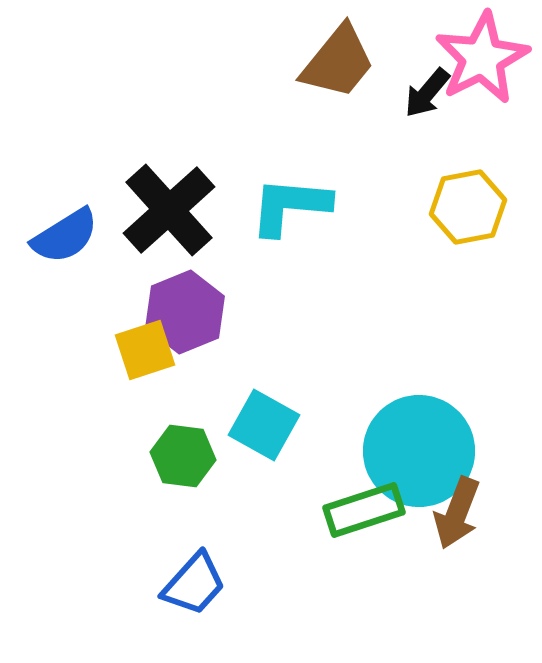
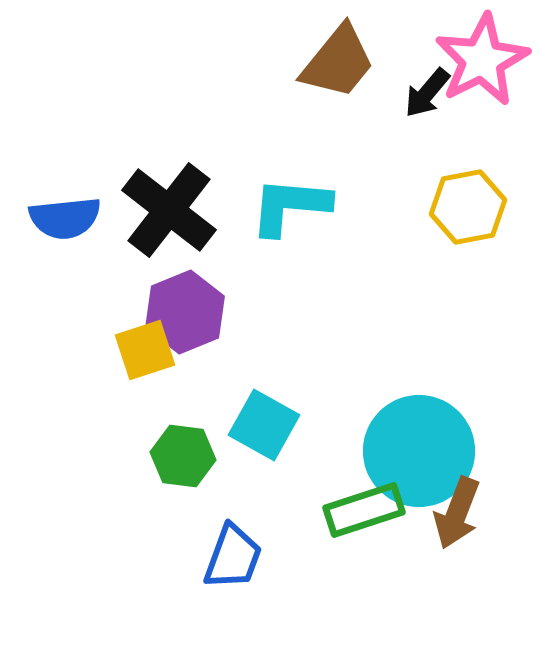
pink star: moved 2 px down
black cross: rotated 10 degrees counterclockwise
blue semicircle: moved 18 px up; rotated 26 degrees clockwise
blue trapezoid: moved 39 px right, 27 px up; rotated 22 degrees counterclockwise
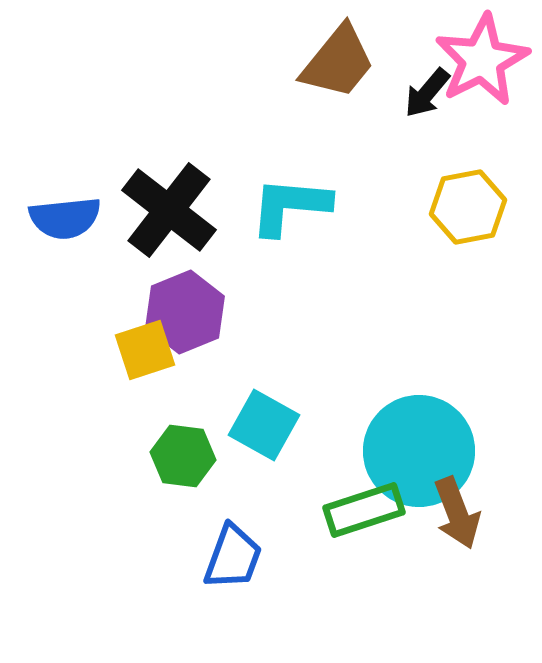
brown arrow: rotated 42 degrees counterclockwise
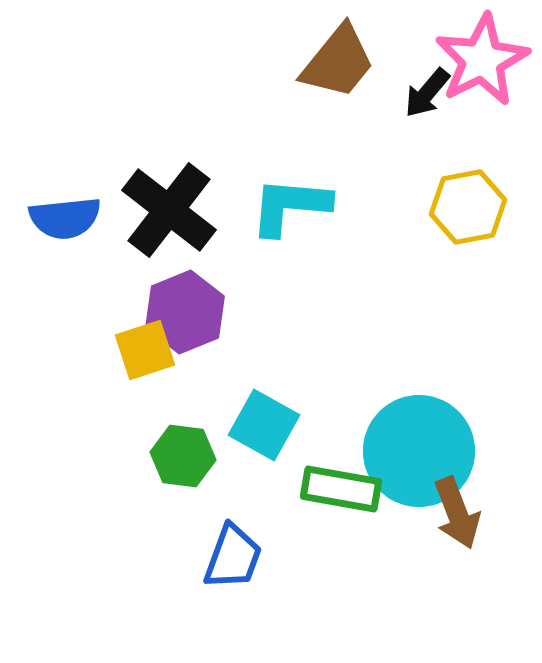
green rectangle: moved 23 px left, 21 px up; rotated 28 degrees clockwise
